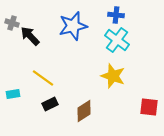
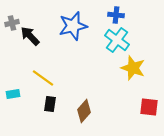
gray cross: rotated 32 degrees counterclockwise
yellow star: moved 20 px right, 8 px up
black rectangle: rotated 56 degrees counterclockwise
brown diamond: rotated 15 degrees counterclockwise
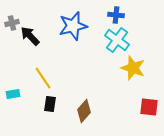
yellow line: rotated 20 degrees clockwise
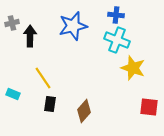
black arrow: rotated 45 degrees clockwise
cyan cross: rotated 15 degrees counterclockwise
cyan rectangle: rotated 32 degrees clockwise
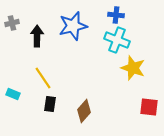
black arrow: moved 7 px right
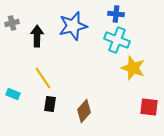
blue cross: moved 1 px up
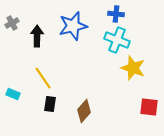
gray cross: rotated 16 degrees counterclockwise
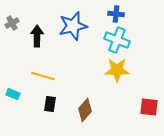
yellow star: moved 16 px left, 2 px down; rotated 20 degrees counterclockwise
yellow line: moved 2 px up; rotated 40 degrees counterclockwise
brown diamond: moved 1 px right, 1 px up
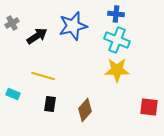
black arrow: rotated 55 degrees clockwise
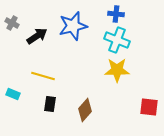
gray cross: rotated 32 degrees counterclockwise
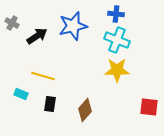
cyan rectangle: moved 8 px right
